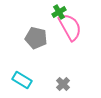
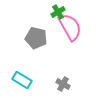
green cross: moved 1 px left
gray cross: rotated 16 degrees counterclockwise
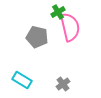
pink semicircle: rotated 16 degrees clockwise
gray pentagon: moved 1 px right, 1 px up
gray cross: rotated 24 degrees clockwise
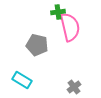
green cross: rotated 24 degrees clockwise
gray pentagon: moved 8 px down
gray cross: moved 11 px right, 3 px down
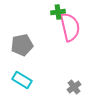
gray pentagon: moved 15 px left; rotated 25 degrees counterclockwise
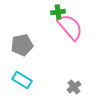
pink semicircle: rotated 28 degrees counterclockwise
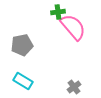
pink semicircle: moved 3 px right
cyan rectangle: moved 1 px right, 1 px down
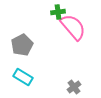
gray pentagon: rotated 15 degrees counterclockwise
cyan rectangle: moved 4 px up
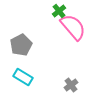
green cross: moved 1 px right, 1 px up; rotated 32 degrees counterclockwise
gray pentagon: moved 1 px left
gray cross: moved 3 px left, 2 px up
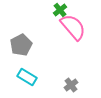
green cross: moved 1 px right, 1 px up
cyan rectangle: moved 4 px right
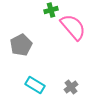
green cross: moved 9 px left; rotated 24 degrees clockwise
cyan rectangle: moved 8 px right, 8 px down
gray cross: moved 2 px down
